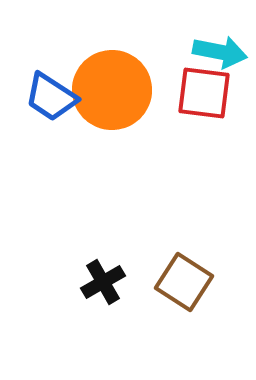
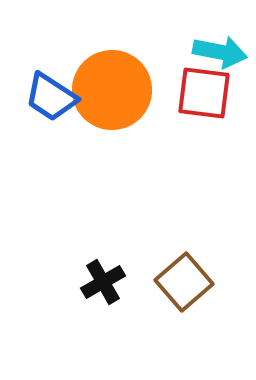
brown square: rotated 16 degrees clockwise
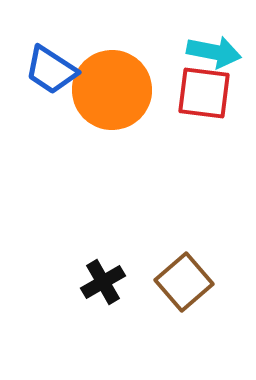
cyan arrow: moved 6 px left
blue trapezoid: moved 27 px up
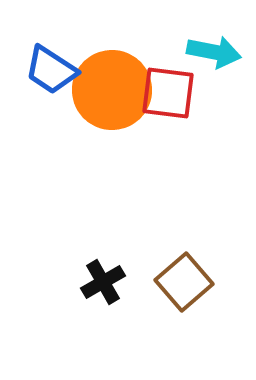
red square: moved 36 px left
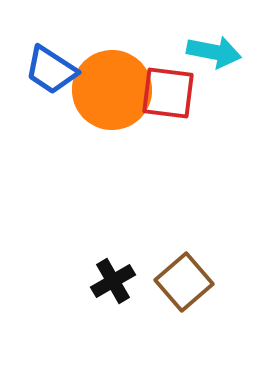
black cross: moved 10 px right, 1 px up
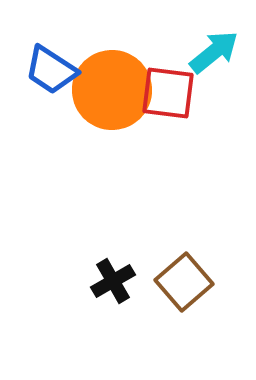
cyan arrow: rotated 50 degrees counterclockwise
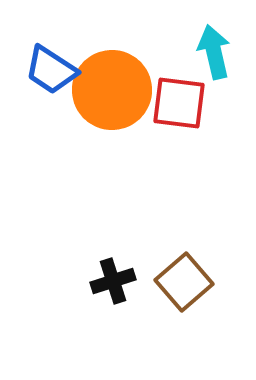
cyan arrow: rotated 64 degrees counterclockwise
red square: moved 11 px right, 10 px down
black cross: rotated 12 degrees clockwise
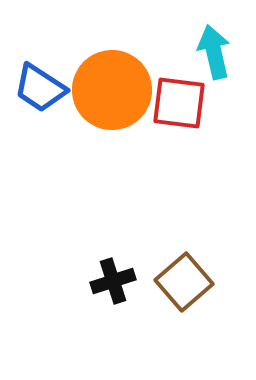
blue trapezoid: moved 11 px left, 18 px down
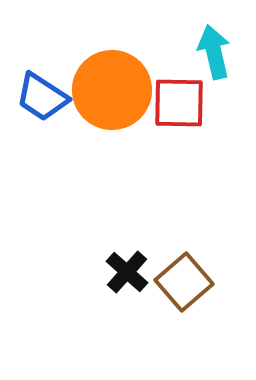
blue trapezoid: moved 2 px right, 9 px down
red square: rotated 6 degrees counterclockwise
black cross: moved 14 px right, 9 px up; rotated 30 degrees counterclockwise
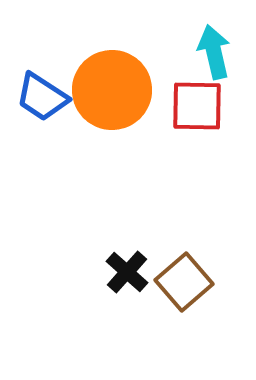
red square: moved 18 px right, 3 px down
